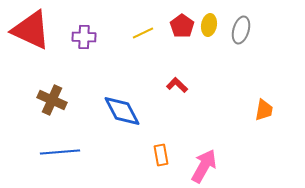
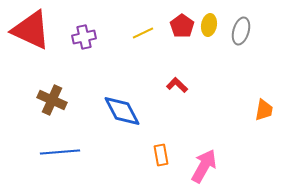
gray ellipse: moved 1 px down
purple cross: rotated 15 degrees counterclockwise
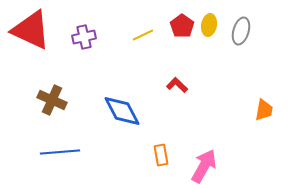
yellow line: moved 2 px down
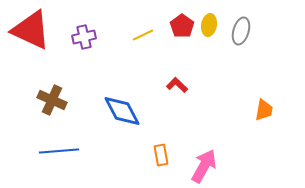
blue line: moved 1 px left, 1 px up
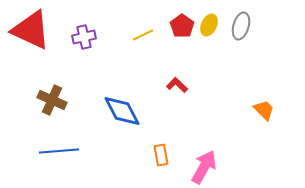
yellow ellipse: rotated 15 degrees clockwise
gray ellipse: moved 5 px up
orange trapezoid: rotated 55 degrees counterclockwise
pink arrow: moved 1 px down
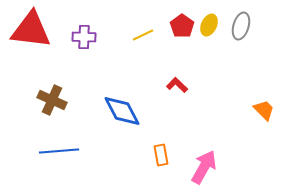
red triangle: rotated 18 degrees counterclockwise
purple cross: rotated 15 degrees clockwise
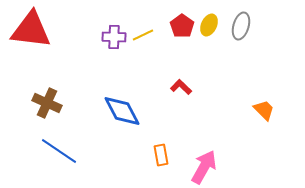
purple cross: moved 30 px right
red L-shape: moved 4 px right, 2 px down
brown cross: moved 5 px left, 3 px down
blue line: rotated 39 degrees clockwise
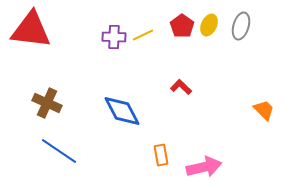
pink arrow: rotated 48 degrees clockwise
